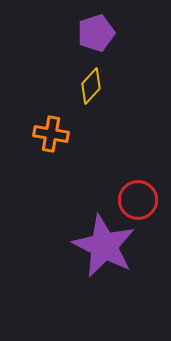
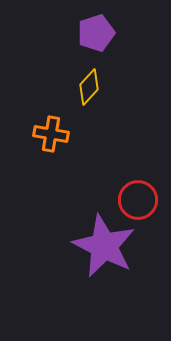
yellow diamond: moved 2 px left, 1 px down
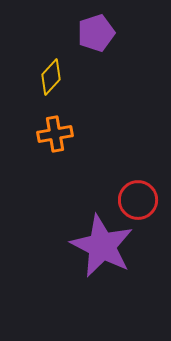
yellow diamond: moved 38 px left, 10 px up
orange cross: moved 4 px right; rotated 20 degrees counterclockwise
purple star: moved 2 px left
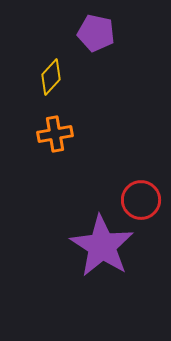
purple pentagon: rotated 30 degrees clockwise
red circle: moved 3 px right
purple star: rotated 6 degrees clockwise
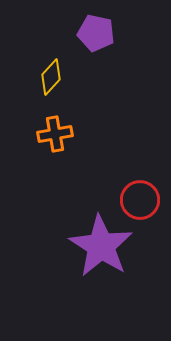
red circle: moved 1 px left
purple star: moved 1 px left
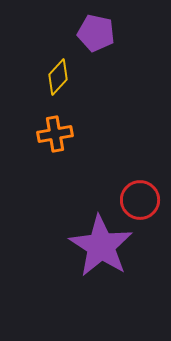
yellow diamond: moved 7 px right
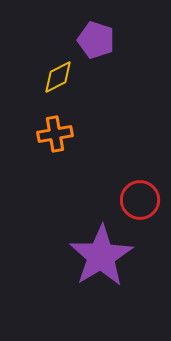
purple pentagon: moved 7 px down; rotated 6 degrees clockwise
yellow diamond: rotated 21 degrees clockwise
purple star: moved 10 px down; rotated 8 degrees clockwise
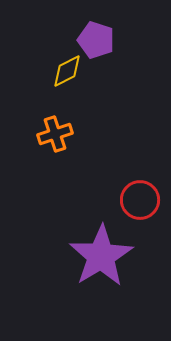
yellow diamond: moved 9 px right, 6 px up
orange cross: rotated 8 degrees counterclockwise
